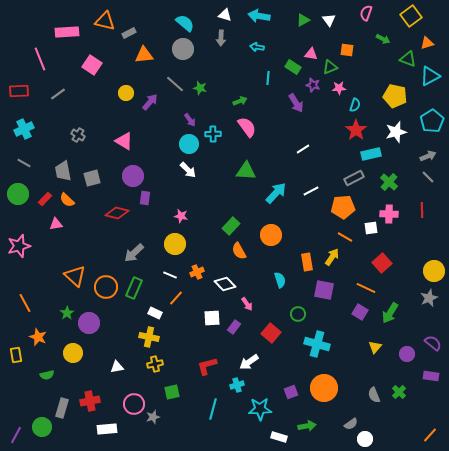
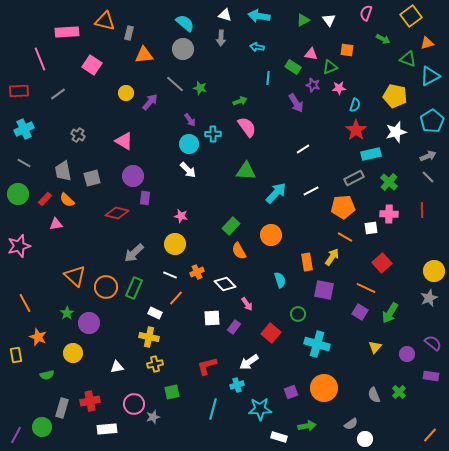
gray rectangle at (129, 33): rotated 48 degrees counterclockwise
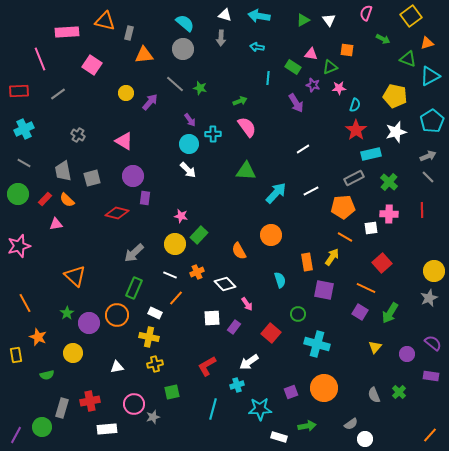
green rectangle at (231, 226): moved 32 px left, 9 px down
orange circle at (106, 287): moved 11 px right, 28 px down
red L-shape at (207, 366): rotated 15 degrees counterclockwise
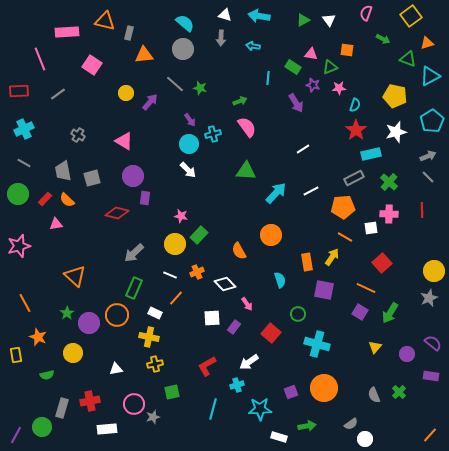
cyan arrow at (257, 47): moved 4 px left, 1 px up
cyan cross at (213, 134): rotated 14 degrees counterclockwise
white triangle at (117, 367): moved 1 px left, 2 px down
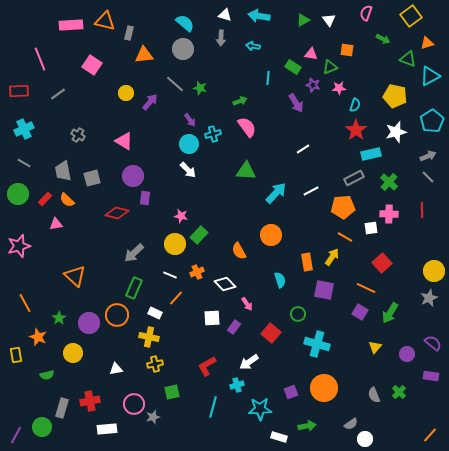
pink rectangle at (67, 32): moved 4 px right, 7 px up
green star at (67, 313): moved 8 px left, 5 px down
cyan line at (213, 409): moved 2 px up
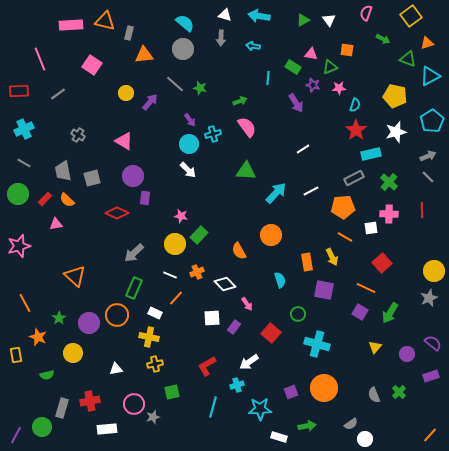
red diamond at (117, 213): rotated 10 degrees clockwise
yellow arrow at (332, 257): rotated 120 degrees clockwise
purple rectangle at (431, 376): rotated 28 degrees counterclockwise
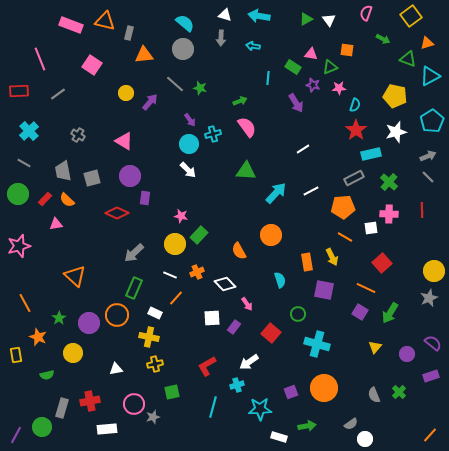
green triangle at (303, 20): moved 3 px right, 1 px up
pink rectangle at (71, 25): rotated 25 degrees clockwise
cyan cross at (24, 129): moved 5 px right, 2 px down; rotated 18 degrees counterclockwise
purple circle at (133, 176): moved 3 px left
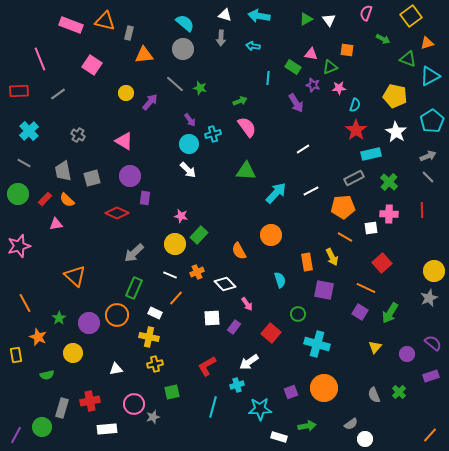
white star at (396, 132): rotated 25 degrees counterclockwise
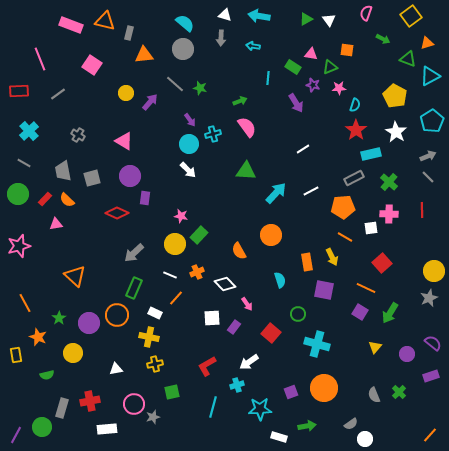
yellow pentagon at (395, 96): rotated 15 degrees clockwise
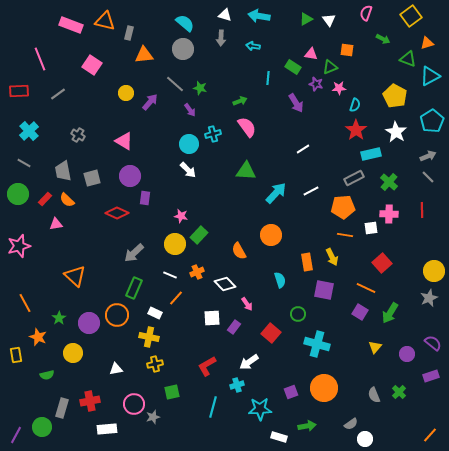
purple star at (313, 85): moved 3 px right, 1 px up
purple arrow at (190, 120): moved 10 px up
orange line at (345, 237): moved 2 px up; rotated 21 degrees counterclockwise
